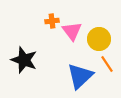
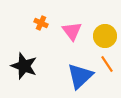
orange cross: moved 11 px left, 2 px down; rotated 32 degrees clockwise
yellow circle: moved 6 px right, 3 px up
black star: moved 6 px down
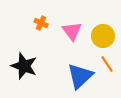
yellow circle: moved 2 px left
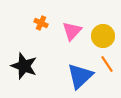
pink triangle: rotated 20 degrees clockwise
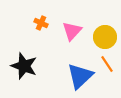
yellow circle: moved 2 px right, 1 px down
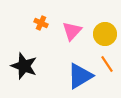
yellow circle: moved 3 px up
blue triangle: rotated 12 degrees clockwise
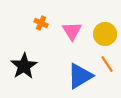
pink triangle: rotated 15 degrees counterclockwise
black star: rotated 20 degrees clockwise
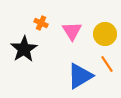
black star: moved 17 px up
